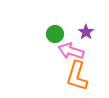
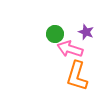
purple star: rotated 14 degrees counterclockwise
pink arrow: moved 1 px left, 2 px up
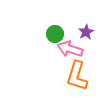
purple star: rotated 21 degrees clockwise
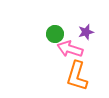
purple star: rotated 14 degrees clockwise
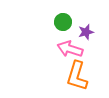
green circle: moved 8 px right, 12 px up
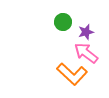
pink arrow: moved 16 px right, 4 px down; rotated 20 degrees clockwise
orange L-shape: moved 5 px left, 2 px up; rotated 64 degrees counterclockwise
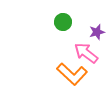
purple star: moved 11 px right
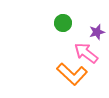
green circle: moved 1 px down
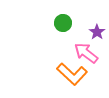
purple star: rotated 21 degrees counterclockwise
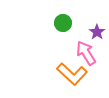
pink arrow: rotated 20 degrees clockwise
